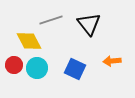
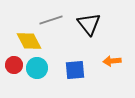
blue square: moved 1 px down; rotated 30 degrees counterclockwise
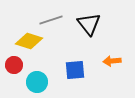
yellow diamond: rotated 44 degrees counterclockwise
cyan circle: moved 14 px down
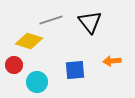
black triangle: moved 1 px right, 2 px up
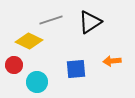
black triangle: rotated 35 degrees clockwise
yellow diamond: rotated 8 degrees clockwise
blue square: moved 1 px right, 1 px up
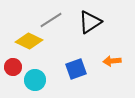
gray line: rotated 15 degrees counterclockwise
red circle: moved 1 px left, 2 px down
blue square: rotated 15 degrees counterclockwise
cyan circle: moved 2 px left, 2 px up
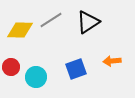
black triangle: moved 2 px left
yellow diamond: moved 9 px left, 11 px up; rotated 24 degrees counterclockwise
red circle: moved 2 px left
cyan circle: moved 1 px right, 3 px up
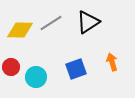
gray line: moved 3 px down
orange arrow: moved 1 px down; rotated 78 degrees clockwise
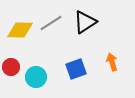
black triangle: moved 3 px left
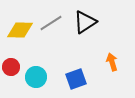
blue square: moved 10 px down
